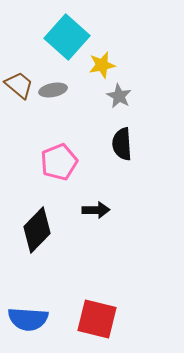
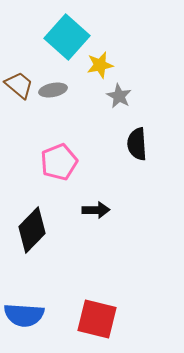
yellow star: moved 2 px left
black semicircle: moved 15 px right
black diamond: moved 5 px left
blue semicircle: moved 4 px left, 4 px up
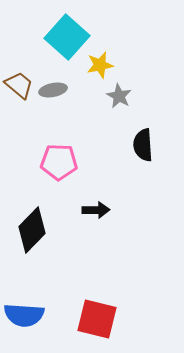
black semicircle: moved 6 px right, 1 px down
pink pentagon: rotated 24 degrees clockwise
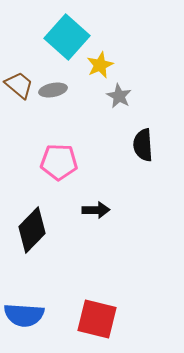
yellow star: rotated 12 degrees counterclockwise
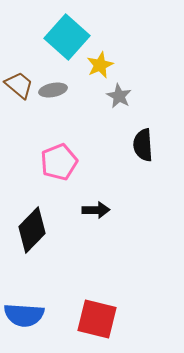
pink pentagon: rotated 24 degrees counterclockwise
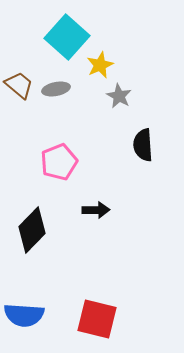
gray ellipse: moved 3 px right, 1 px up
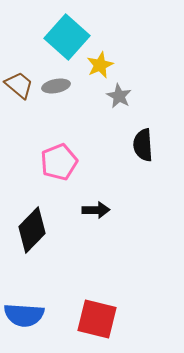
gray ellipse: moved 3 px up
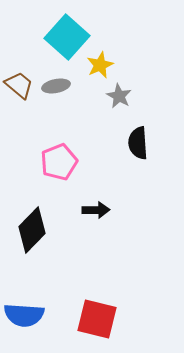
black semicircle: moved 5 px left, 2 px up
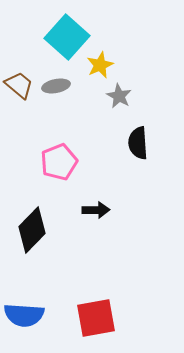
red square: moved 1 px left, 1 px up; rotated 24 degrees counterclockwise
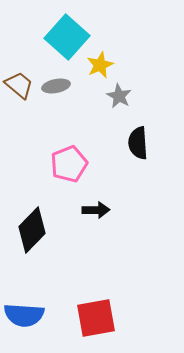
pink pentagon: moved 10 px right, 2 px down
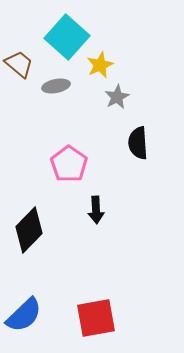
brown trapezoid: moved 21 px up
gray star: moved 2 px left, 1 px down; rotated 15 degrees clockwise
pink pentagon: rotated 15 degrees counterclockwise
black arrow: rotated 88 degrees clockwise
black diamond: moved 3 px left
blue semicircle: rotated 48 degrees counterclockwise
